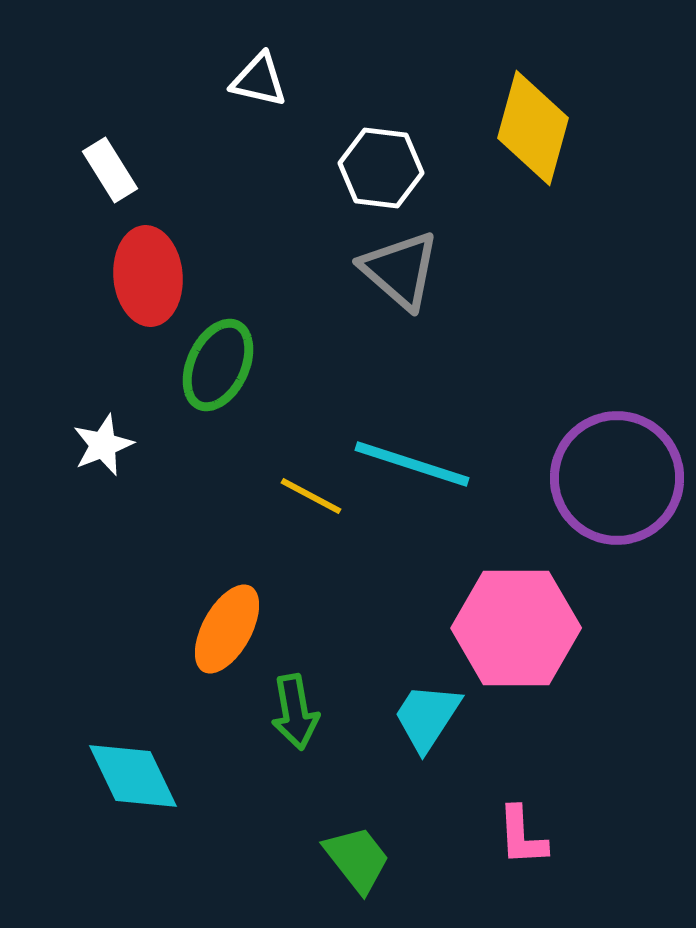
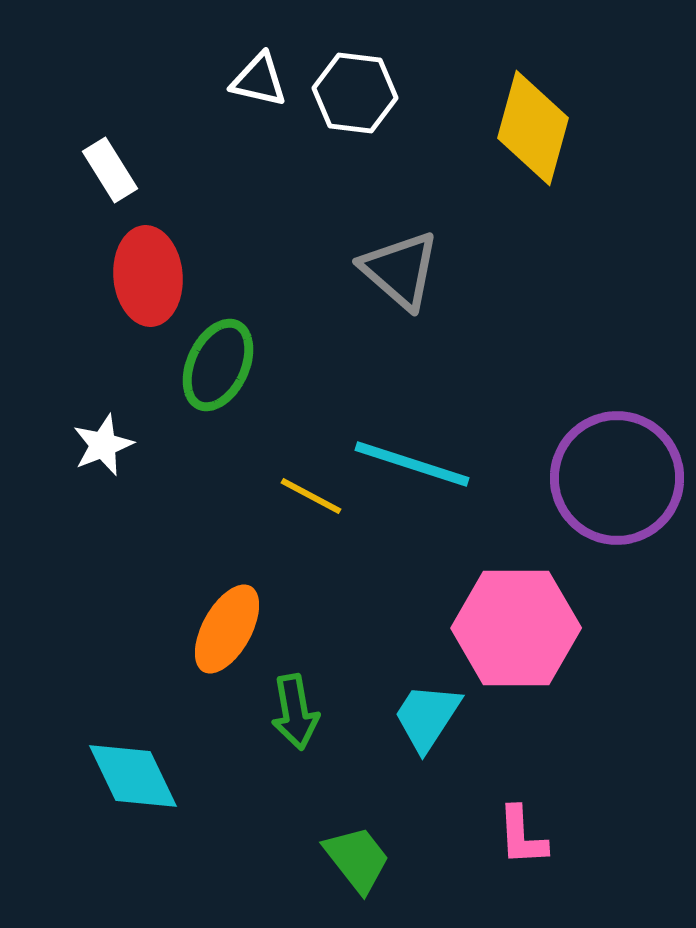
white hexagon: moved 26 px left, 75 px up
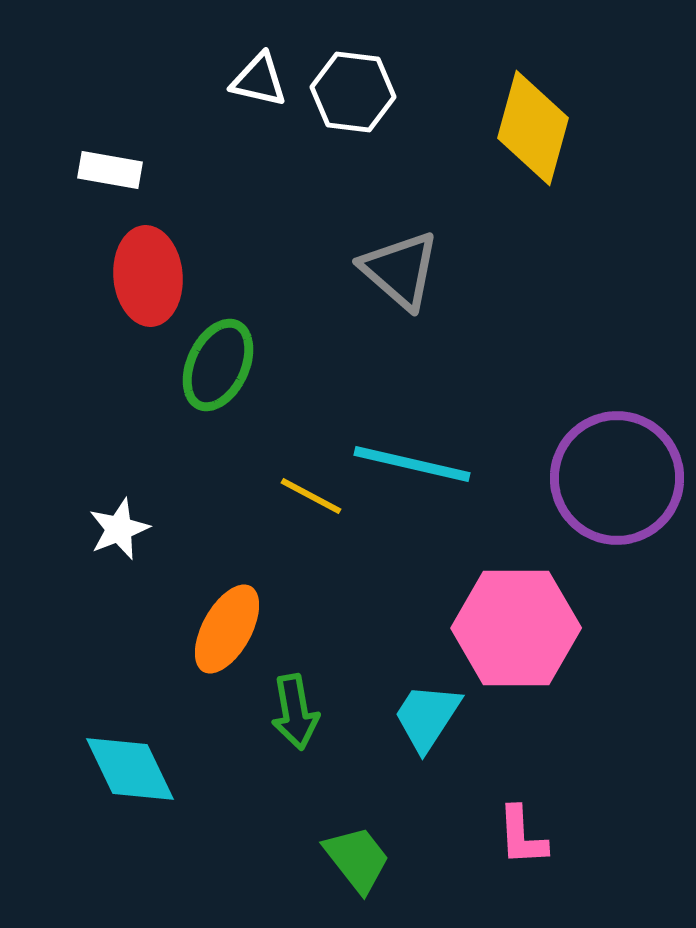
white hexagon: moved 2 px left, 1 px up
white rectangle: rotated 48 degrees counterclockwise
white star: moved 16 px right, 84 px down
cyan line: rotated 5 degrees counterclockwise
cyan diamond: moved 3 px left, 7 px up
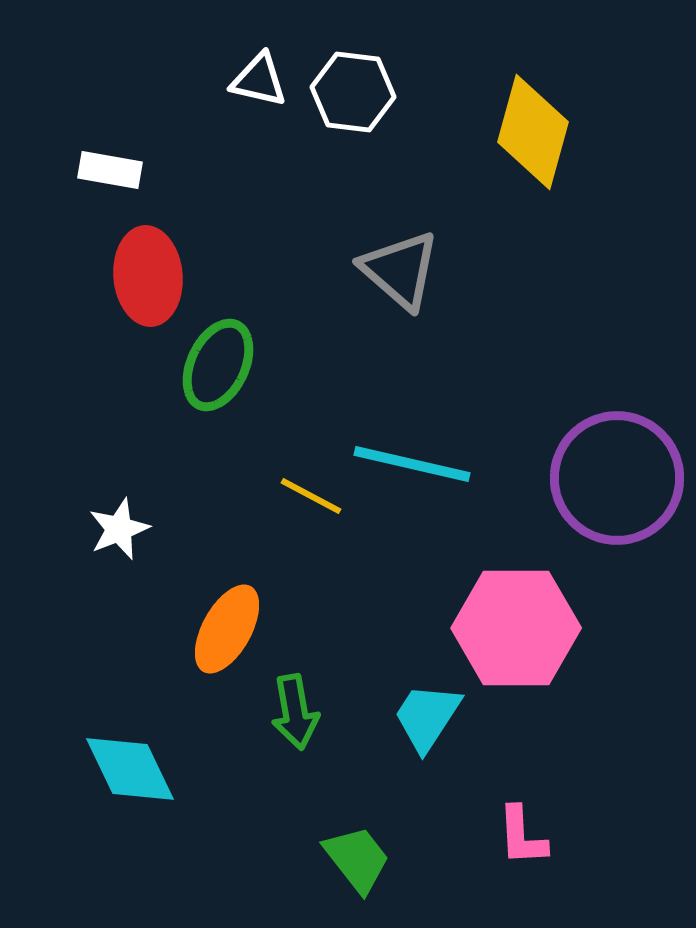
yellow diamond: moved 4 px down
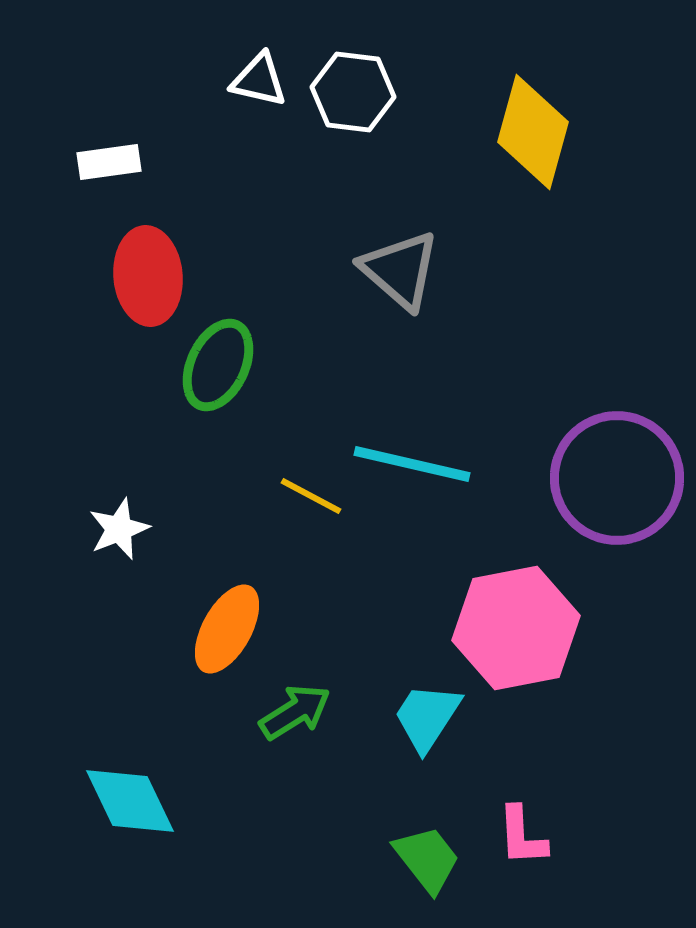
white rectangle: moved 1 px left, 8 px up; rotated 18 degrees counterclockwise
pink hexagon: rotated 11 degrees counterclockwise
green arrow: rotated 112 degrees counterclockwise
cyan diamond: moved 32 px down
green trapezoid: moved 70 px right
